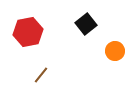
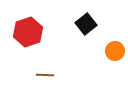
red hexagon: rotated 8 degrees counterclockwise
brown line: moved 4 px right; rotated 54 degrees clockwise
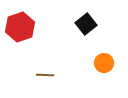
red hexagon: moved 8 px left, 5 px up
orange circle: moved 11 px left, 12 px down
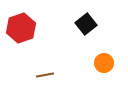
red hexagon: moved 1 px right, 1 px down
brown line: rotated 12 degrees counterclockwise
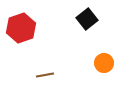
black square: moved 1 px right, 5 px up
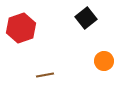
black square: moved 1 px left, 1 px up
orange circle: moved 2 px up
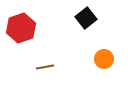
orange circle: moved 2 px up
brown line: moved 8 px up
